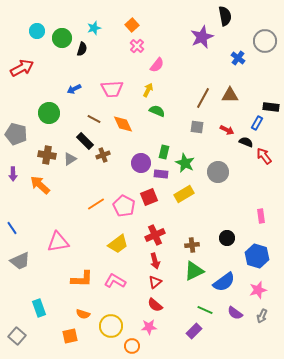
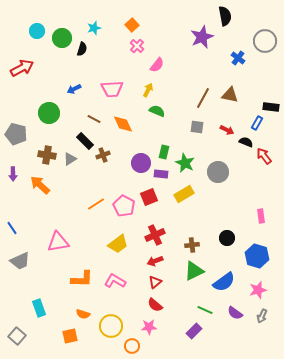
brown triangle at (230, 95): rotated 12 degrees clockwise
red arrow at (155, 261): rotated 84 degrees clockwise
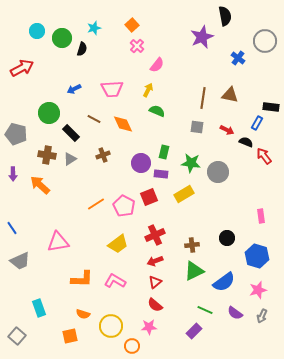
brown line at (203, 98): rotated 20 degrees counterclockwise
black rectangle at (85, 141): moved 14 px left, 8 px up
green star at (185, 163): moved 6 px right; rotated 18 degrees counterclockwise
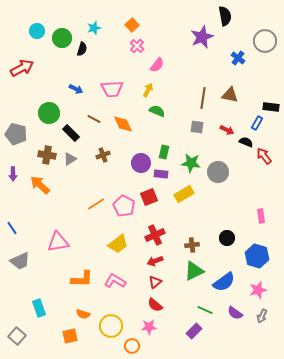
blue arrow at (74, 89): moved 2 px right; rotated 128 degrees counterclockwise
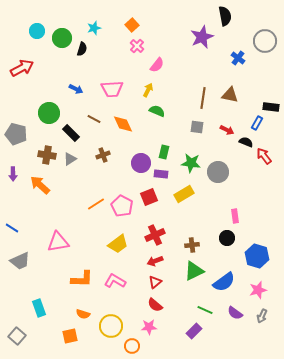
pink pentagon at (124, 206): moved 2 px left
pink rectangle at (261, 216): moved 26 px left
blue line at (12, 228): rotated 24 degrees counterclockwise
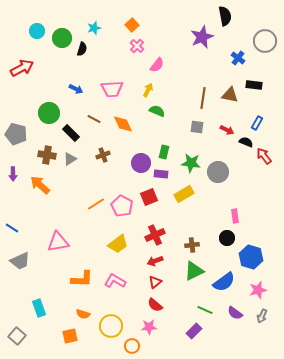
black rectangle at (271, 107): moved 17 px left, 22 px up
blue hexagon at (257, 256): moved 6 px left, 1 px down
